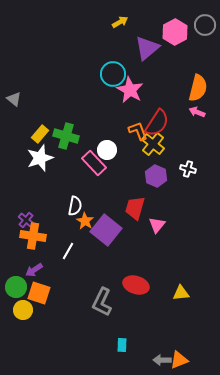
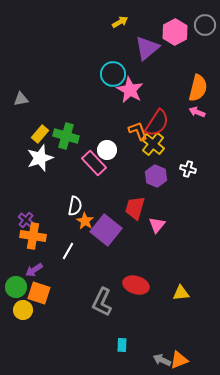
gray triangle: moved 7 px right; rotated 49 degrees counterclockwise
gray arrow: rotated 24 degrees clockwise
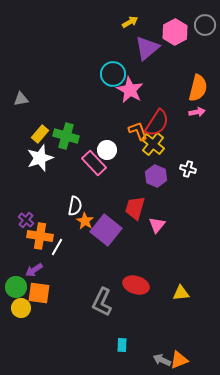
yellow arrow: moved 10 px right
pink arrow: rotated 147 degrees clockwise
orange cross: moved 7 px right
white line: moved 11 px left, 4 px up
orange square: rotated 10 degrees counterclockwise
yellow circle: moved 2 px left, 2 px up
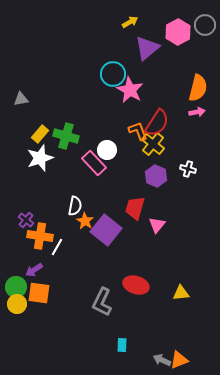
pink hexagon: moved 3 px right
yellow circle: moved 4 px left, 4 px up
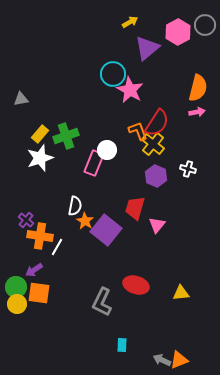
green cross: rotated 35 degrees counterclockwise
pink rectangle: rotated 65 degrees clockwise
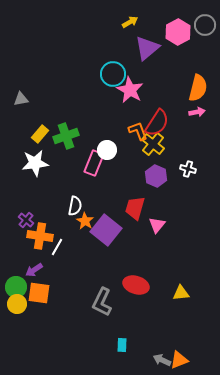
white star: moved 5 px left, 5 px down; rotated 12 degrees clockwise
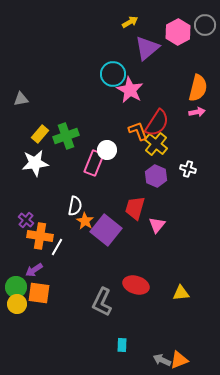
yellow cross: moved 3 px right
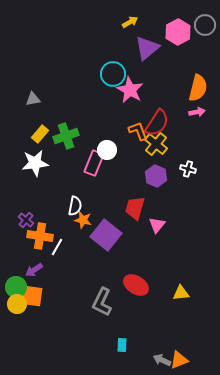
gray triangle: moved 12 px right
orange star: moved 2 px left, 1 px up; rotated 18 degrees counterclockwise
purple square: moved 5 px down
red ellipse: rotated 15 degrees clockwise
orange square: moved 7 px left, 3 px down
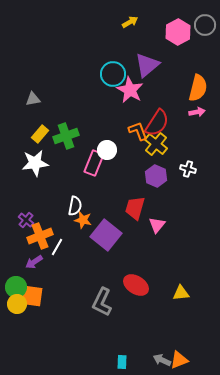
purple triangle: moved 17 px down
orange cross: rotated 30 degrees counterclockwise
purple arrow: moved 8 px up
cyan rectangle: moved 17 px down
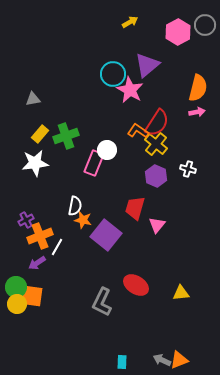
orange L-shape: rotated 35 degrees counterclockwise
purple cross: rotated 21 degrees clockwise
purple arrow: moved 3 px right, 1 px down
